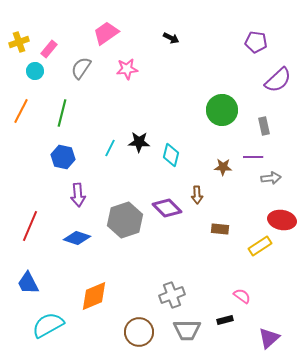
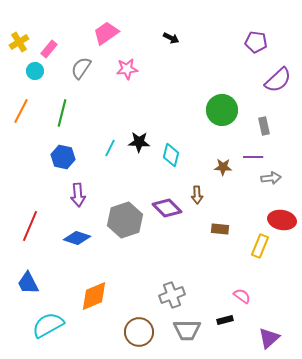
yellow cross: rotated 12 degrees counterclockwise
yellow rectangle: rotated 35 degrees counterclockwise
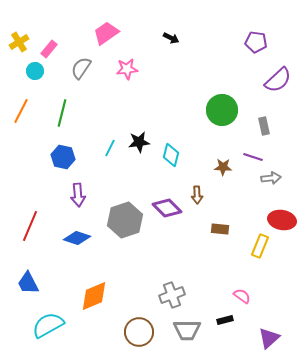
black star: rotated 10 degrees counterclockwise
purple line: rotated 18 degrees clockwise
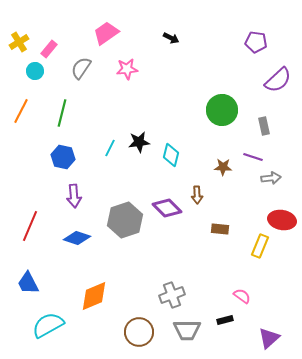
purple arrow: moved 4 px left, 1 px down
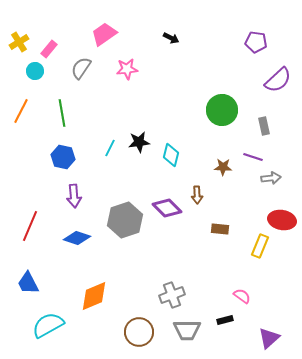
pink trapezoid: moved 2 px left, 1 px down
green line: rotated 24 degrees counterclockwise
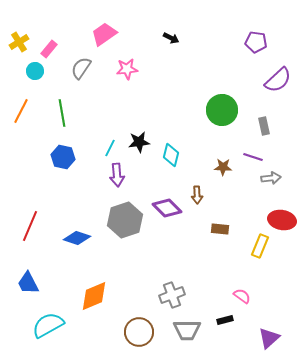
purple arrow: moved 43 px right, 21 px up
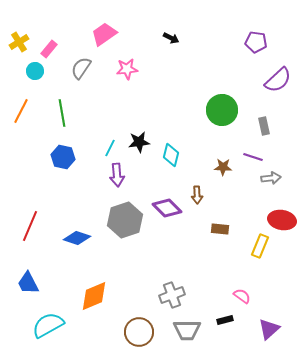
purple triangle: moved 9 px up
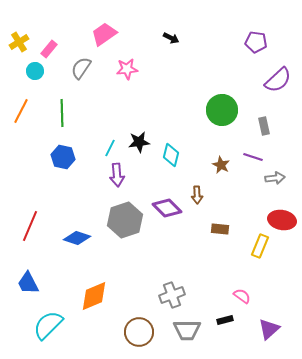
green line: rotated 8 degrees clockwise
brown star: moved 2 px left, 2 px up; rotated 24 degrees clockwise
gray arrow: moved 4 px right
cyan semicircle: rotated 16 degrees counterclockwise
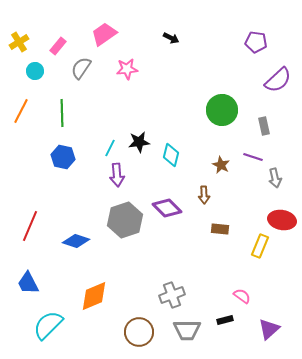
pink rectangle: moved 9 px right, 3 px up
gray arrow: rotated 84 degrees clockwise
brown arrow: moved 7 px right
blue diamond: moved 1 px left, 3 px down
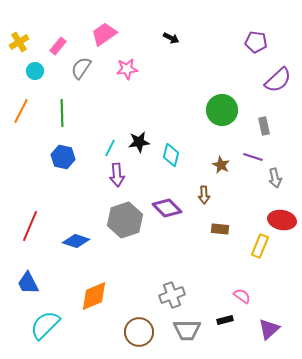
cyan semicircle: moved 3 px left
